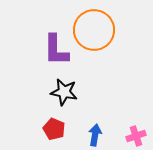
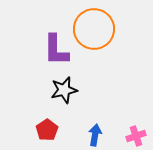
orange circle: moved 1 px up
black star: moved 2 px up; rotated 24 degrees counterclockwise
red pentagon: moved 7 px left, 1 px down; rotated 15 degrees clockwise
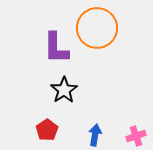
orange circle: moved 3 px right, 1 px up
purple L-shape: moved 2 px up
black star: rotated 20 degrees counterclockwise
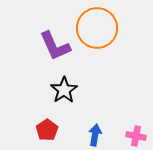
purple L-shape: moved 1 px left, 2 px up; rotated 24 degrees counterclockwise
pink cross: rotated 30 degrees clockwise
